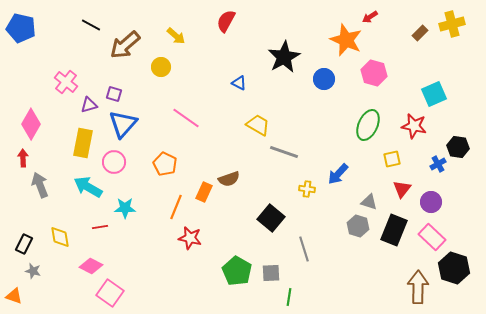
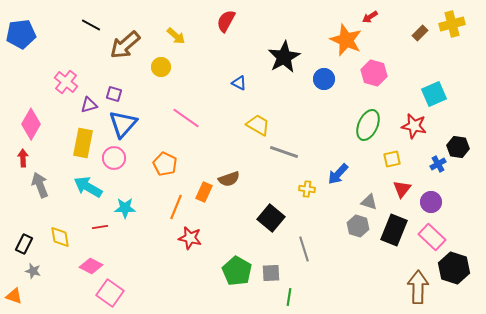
blue pentagon at (21, 28): moved 6 px down; rotated 20 degrees counterclockwise
pink circle at (114, 162): moved 4 px up
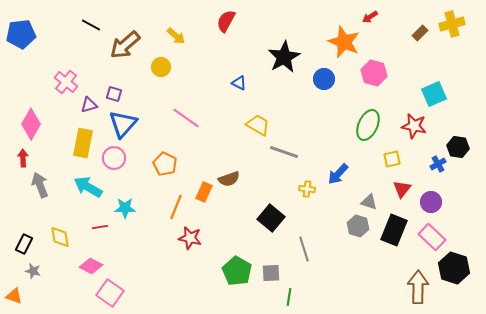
orange star at (346, 40): moved 2 px left, 2 px down
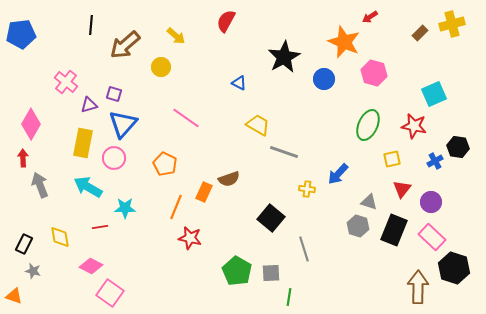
black line at (91, 25): rotated 66 degrees clockwise
blue cross at (438, 164): moved 3 px left, 3 px up
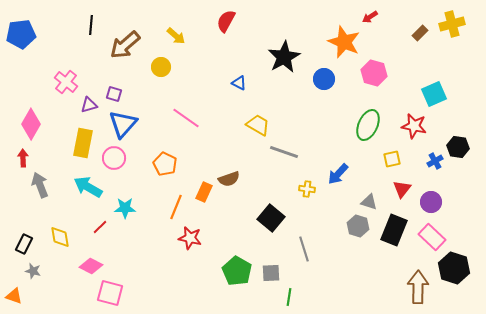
red line at (100, 227): rotated 35 degrees counterclockwise
pink square at (110, 293): rotated 20 degrees counterclockwise
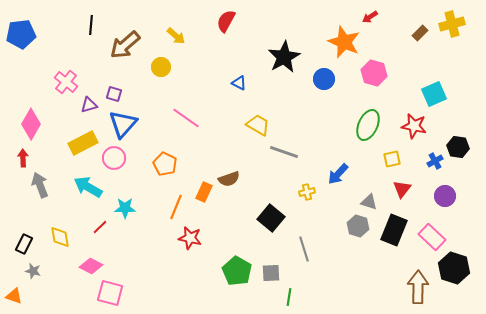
yellow rectangle at (83, 143): rotated 52 degrees clockwise
yellow cross at (307, 189): moved 3 px down; rotated 21 degrees counterclockwise
purple circle at (431, 202): moved 14 px right, 6 px up
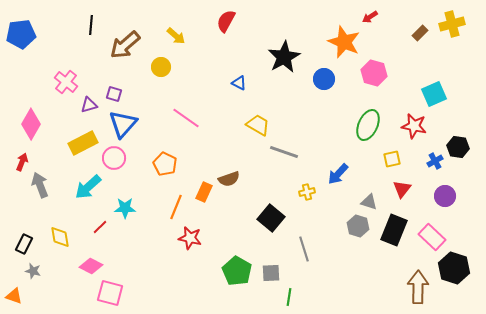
red arrow at (23, 158): moved 1 px left, 4 px down; rotated 24 degrees clockwise
cyan arrow at (88, 187): rotated 72 degrees counterclockwise
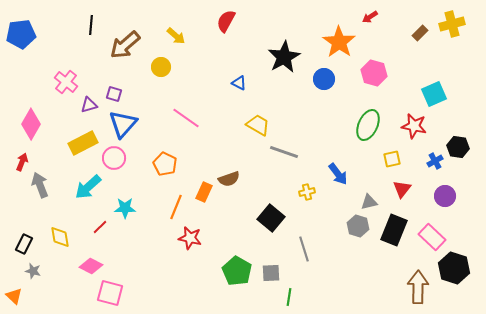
orange star at (344, 42): moved 5 px left; rotated 12 degrees clockwise
blue arrow at (338, 174): rotated 80 degrees counterclockwise
gray triangle at (369, 202): rotated 30 degrees counterclockwise
orange triangle at (14, 296): rotated 24 degrees clockwise
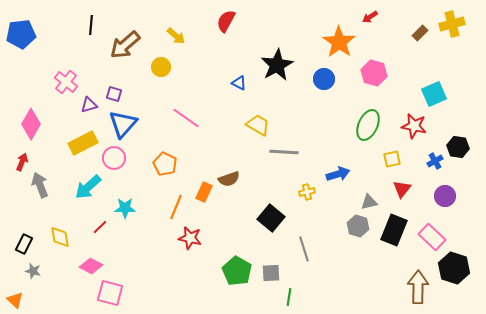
black star at (284, 57): moved 7 px left, 8 px down
gray line at (284, 152): rotated 16 degrees counterclockwise
blue arrow at (338, 174): rotated 70 degrees counterclockwise
orange triangle at (14, 296): moved 1 px right, 4 px down
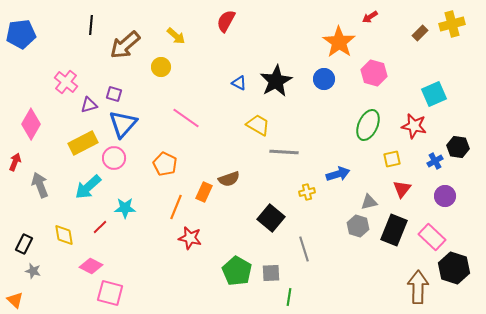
black star at (277, 65): moved 1 px left, 16 px down
red arrow at (22, 162): moved 7 px left
yellow diamond at (60, 237): moved 4 px right, 2 px up
